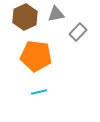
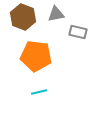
brown hexagon: moved 2 px left; rotated 15 degrees counterclockwise
gray rectangle: rotated 60 degrees clockwise
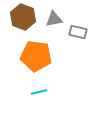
gray triangle: moved 2 px left, 5 px down
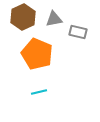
brown hexagon: rotated 15 degrees clockwise
orange pentagon: moved 1 px right, 2 px up; rotated 16 degrees clockwise
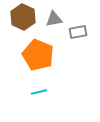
brown hexagon: rotated 10 degrees counterclockwise
gray rectangle: rotated 24 degrees counterclockwise
orange pentagon: moved 1 px right, 1 px down
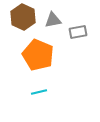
gray triangle: moved 1 px left, 1 px down
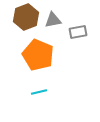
brown hexagon: moved 3 px right; rotated 15 degrees clockwise
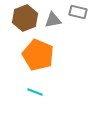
brown hexagon: moved 1 px left, 1 px down
gray rectangle: moved 20 px up; rotated 24 degrees clockwise
cyan line: moved 4 px left; rotated 35 degrees clockwise
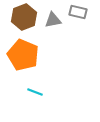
brown hexagon: moved 1 px left, 1 px up
orange pentagon: moved 15 px left
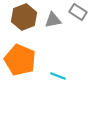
gray rectangle: rotated 18 degrees clockwise
orange pentagon: moved 3 px left, 5 px down
cyan line: moved 23 px right, 16 px up
